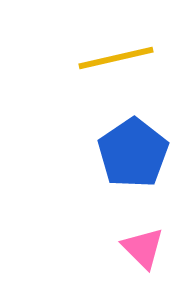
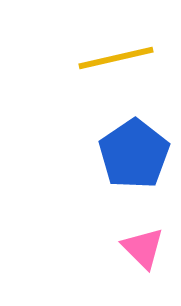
blue pentagon: moved 1 px right, 1 px down
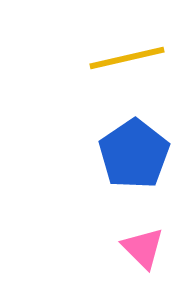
yellow line: moved 11 px right
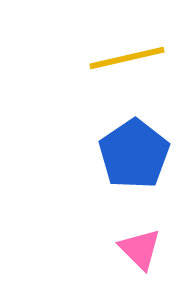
pink triangle: moved 3 px left, 1 px down
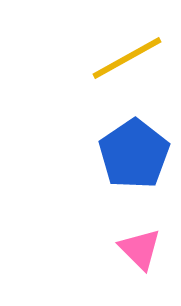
yellow line: rotated 16 degrees counterclockwise
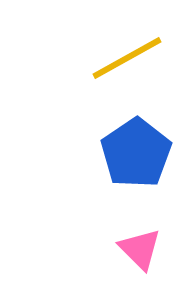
blue pentagon: moved 2 px right, 1 px up
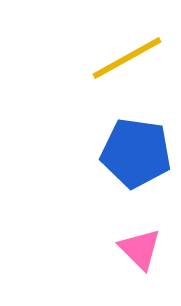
blue pentagon: rotated 30 degrees counterclockwise
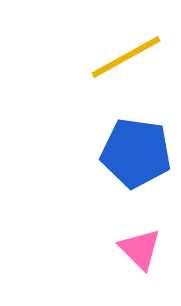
yellow line: moved 1 px left, 1 px up
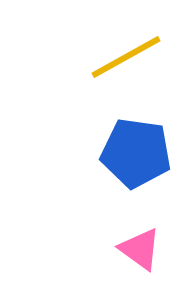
pink triangle: rotated 9 degrees counterclockwise
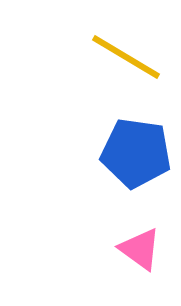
yellow line: rotated 60 degrees clockwise
